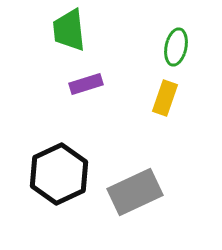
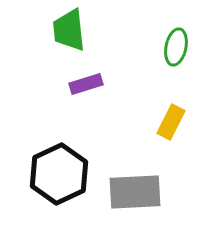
yellow rectangle: moved 6 px right, 24 px down; rotated 8 degrees clockwise
gray rectangle: rotated 22 degrees clockwise
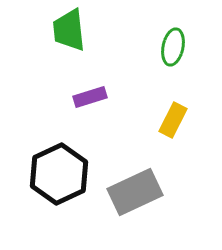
green ellipse: moved 3 px left
purple rectangle: moved 4 px right, 13 px down
yellow rectangle: moved 2 px right, 2 px up
gray rectangle: rotated 22 degrees counterclockwise
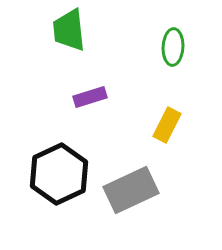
green ellipse: rotated 9 degrees counterclockwise
yellow rectangle: moved 6 px left, 5 px down
gray rectangle: moved 4 px left, 2 px up
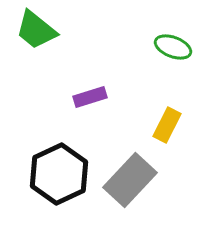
green trapezoid: moved 33 px left; rotated 45 degrees counterclockwise
green ellipse: rotated 72 degrees counterclockwise
gray rectangle: moved 1 px left, 10 px up; rotated 22 degrees counterclockwise
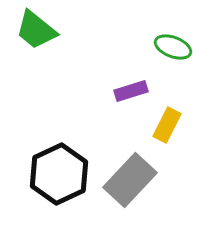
purple rectangle: moved 41 px right, 6 px up
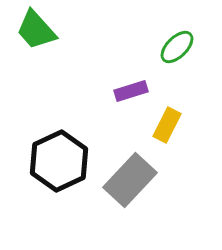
green trapezoid: rotated 9 degrees clockwise
green ellipse: moved 4 px right; rotated 66 degrees counterclockwise
black hexagon: moved 13 px up
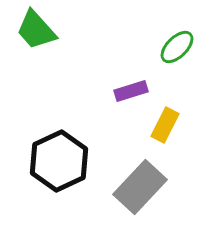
yellow rectangle: moved 2 px left
gray rectangle: moved 10 px right, 7 px down
